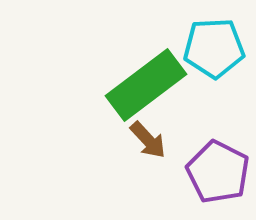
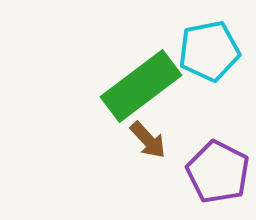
cyan pentagon: moved 5 px left, 3 px down; rotated 8 degrees counterclockwise
green rectangle: moved 5 px left, 1 px down
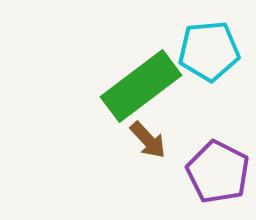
cyan pentagon: rotated 6 degrees clockwise
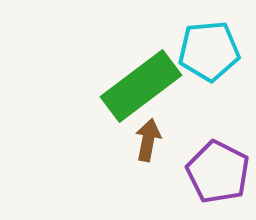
brown arrow: rotated 126 degrees counterclockwise
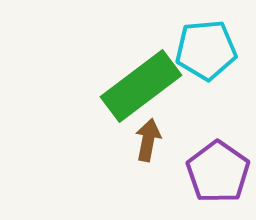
cyan pentagon: moved 3 px left, 1 px up
purple pentagon: rotated 8 degrees clockwise
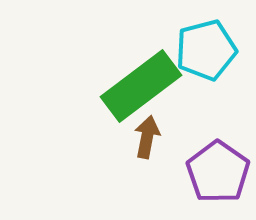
cyan pentagon: rotated 10 degrees counterclockwise
brown arrow: moved 1 px left, 3 px up
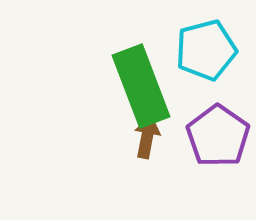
green rectangle: rotated 74 degrees counterclockwise
purple pentagon: moved 36 px up
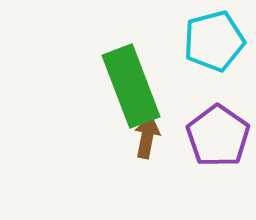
cyan pentagon: moved 8 px right, 9 px up
green rectangle: moved 10 px left
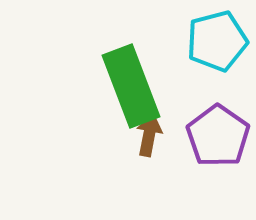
cyan pentagon: moved 3 px right
brown arrow: moved 2 px right, 2 px up
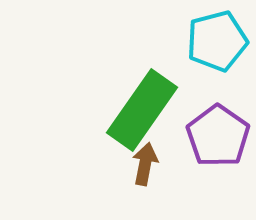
green rectangle: moved 11 px right, 24 px down; rotated 56 degrees clockwise
brown arrow: moved 4 px left, 29 px down
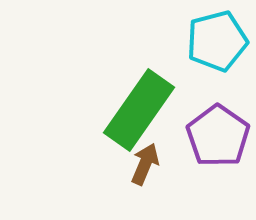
green rectangle: moved 3 px left
brown arrow: rotated 12 degrees clockwise
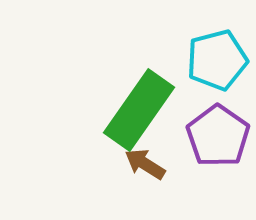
cyan pentagon: moved 19 px down
brown arrow: rotated 81 degrees counterclockwise
